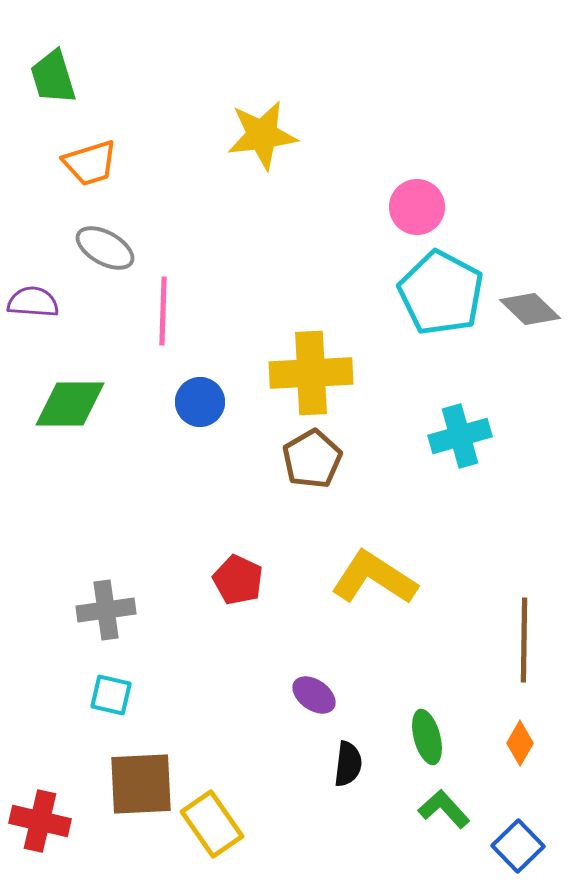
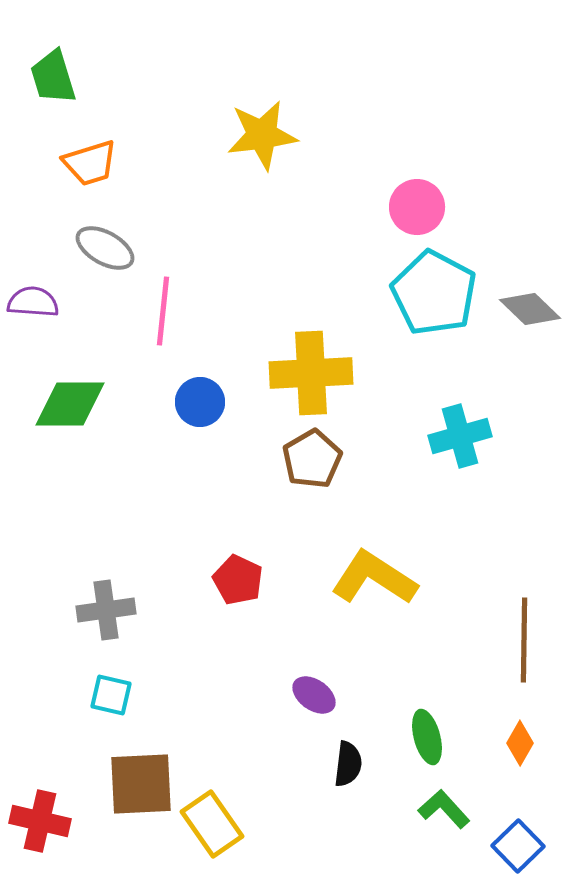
cyan pentagon: moved 7 px left
pink line: rotated 4 degrees clockwise
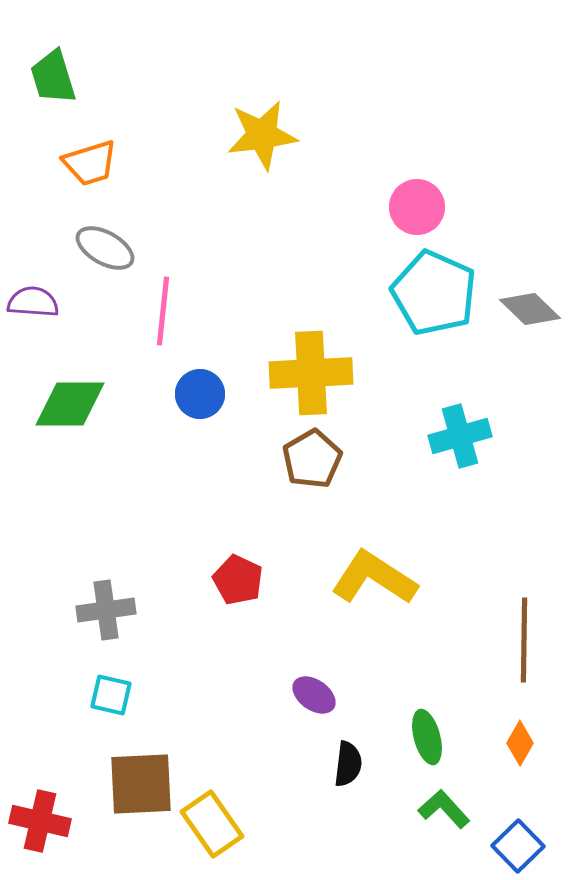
cyan pentagon: rotated 4 degrees counterclockwise
blue circle: moved 8 px up
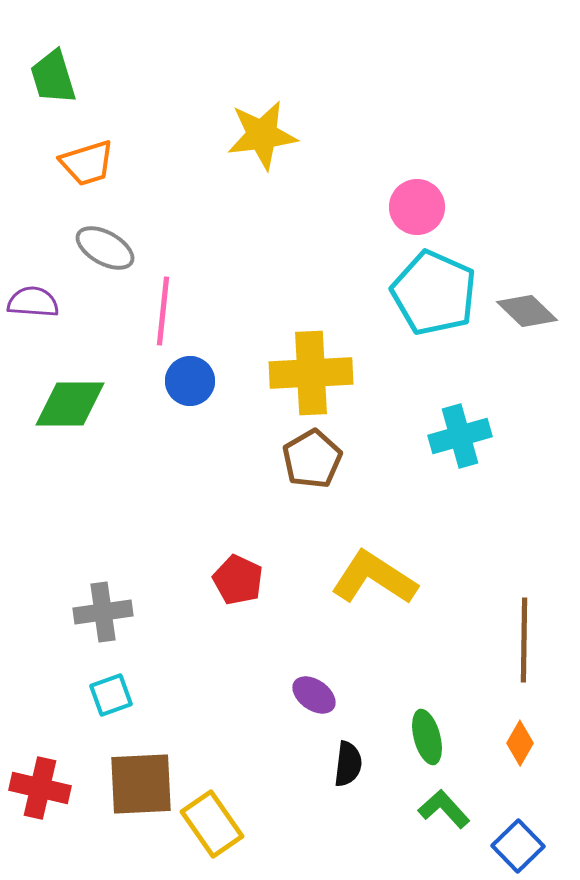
orange trapezoid: moved 3 px left
gray diamond: moved 3 px left, 2 px down
blue circle: moved 10 px left, 13 px up
gray cross: moved 3 px left, 2 px down
cyan square: rotated 33 degrees counterclockwise
red cross: moved 33 px up
